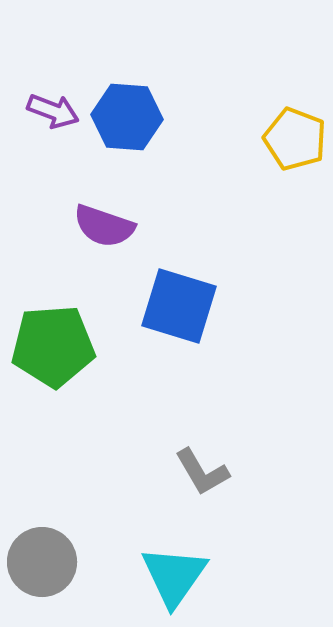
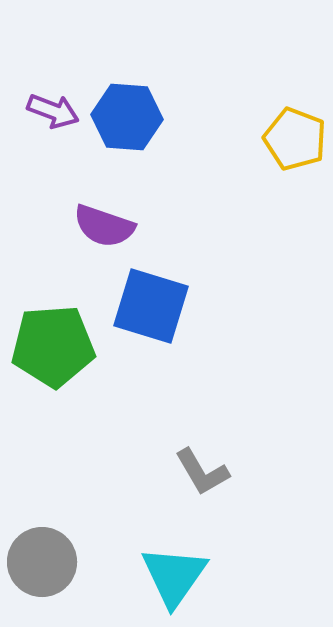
blue square: moved 28 px left
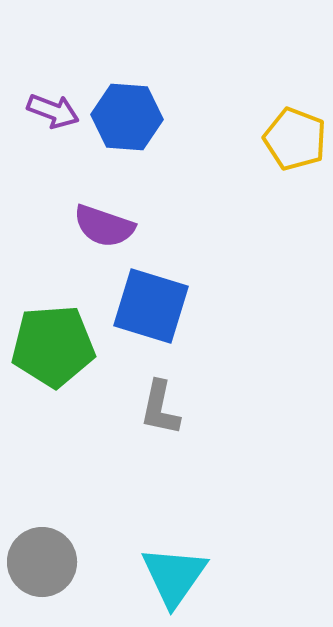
gray L-shape: moved 42 px left, 64 px up; rotated 42 degrees clockwise
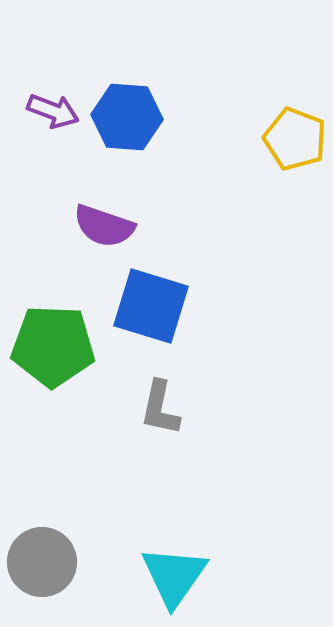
green pentagon: rotated 6 degrees clockwise
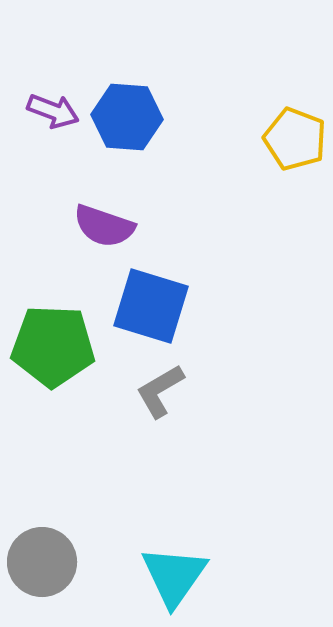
gray L-shape: moved 17 px up; rotated 48 degrees clockwise
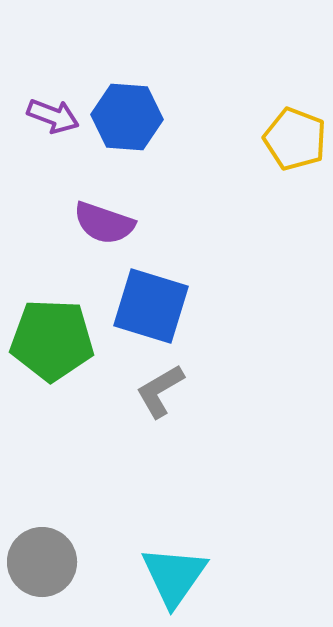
purple arrow: moved 5 px down
purple semicircle: moved 3 px up
green pentagon: moved 1 px left, 6 px up
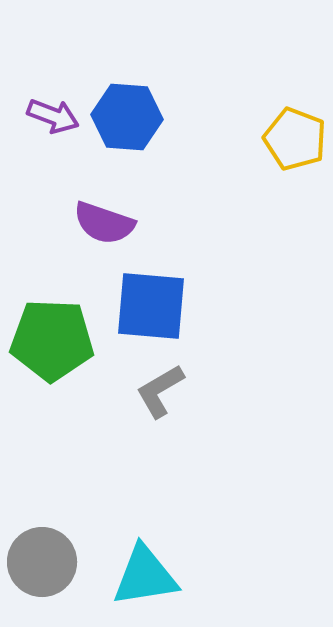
blue square: rotated 12 degrees counterclockwise
cyan triangle: moved 29 px left; rotated 46 degrees clockwise
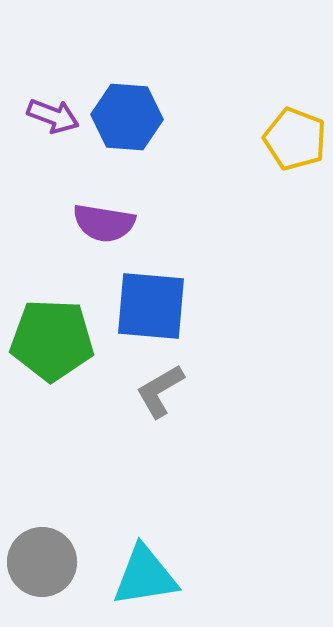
purple semicircle: rotated 10 degrees counterclockwise
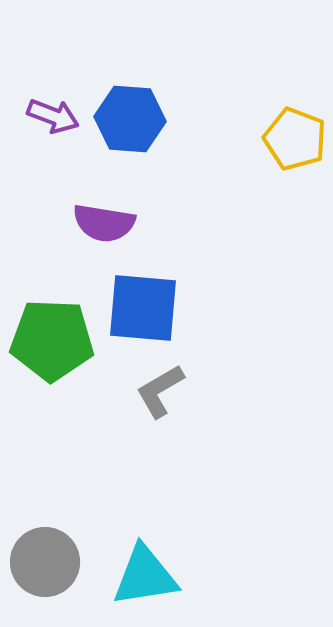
blue hexagon: moved 3 px right, 2 px down
blue square: moved 8 px left, 2 px down
gray circle: moved 3 px right
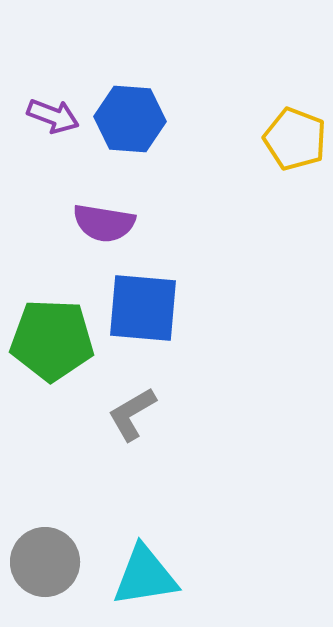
gray L-shape: moved 28 px left, 23 px down
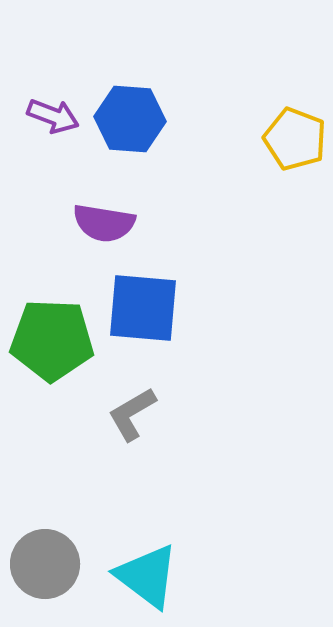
gray circle: moved 2 px down
cyan triangle: moved 2 px right; rotated 46 degrees clockwise
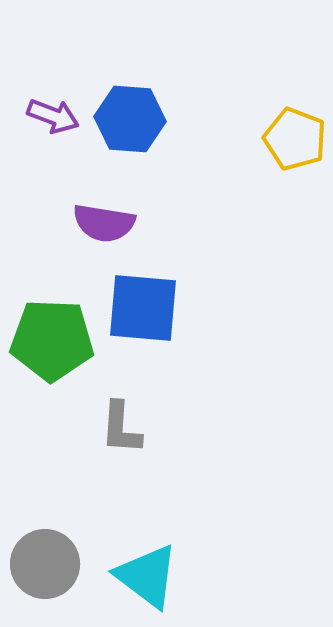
gray L-shape: moved 11 px left, 14 px down; rotated 56 degrees counterclockwise
